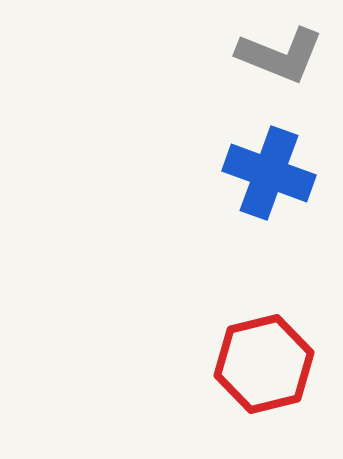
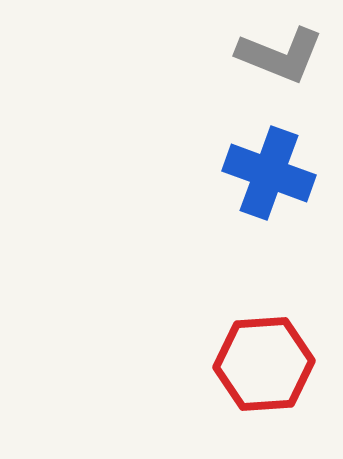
red hexagon: rotated 10 degrees clockwise
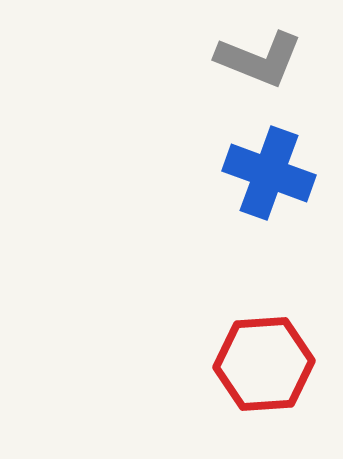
gray L-shape: moved 21 px left, 4 px down
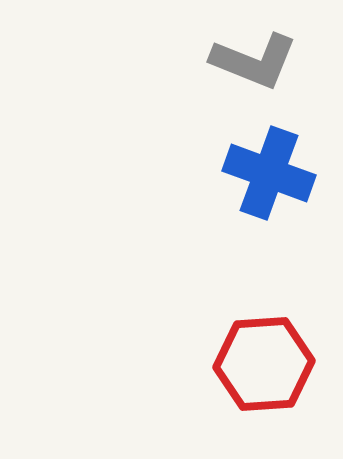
gray L-shape: moved 5 px left, 2 px down
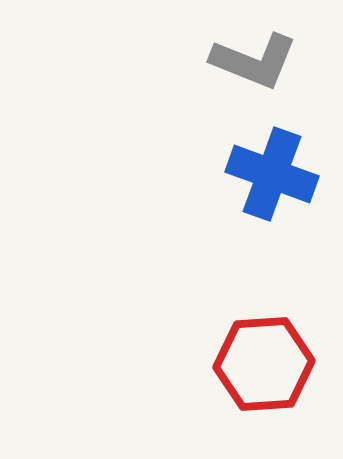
blue cross: moved 3 px right, 1 px down
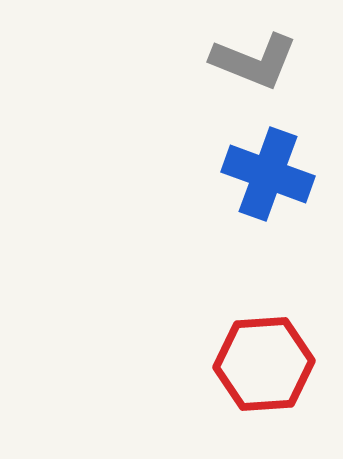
blue cross: moved 4 px left
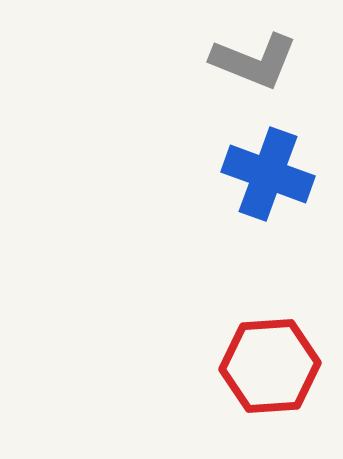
red hexagon: moved 6 px right, 2 px down
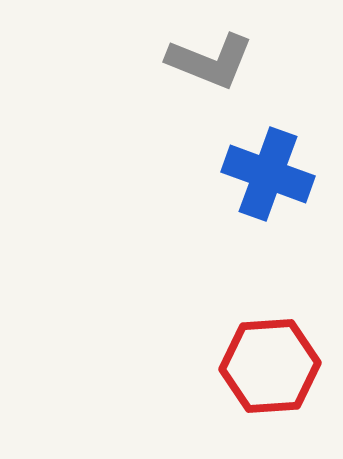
gray L-shape: moved 44 px left
